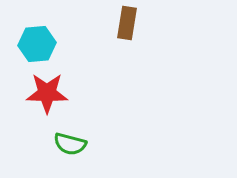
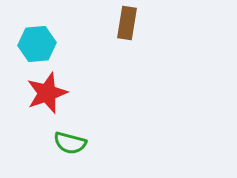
red star: rotated 21 degrees counterclockwise
green semicircle: moved 1 px up
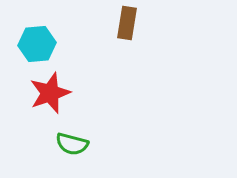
red star: moved 3 px right
green semicircle: moved 2 px right, 1 px down
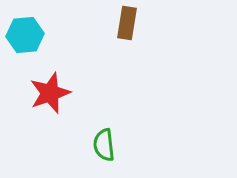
cyan hexagon: moved 12 px left, 9 px up
green semicircle: moved 32 px right, 1 px down; rotated 68 degrees clockwise
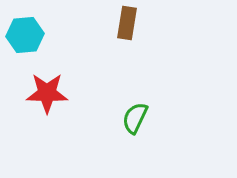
red star: moved 3 px left; rotated 21 degrees clockwise
green semicircle: moved 31 px right, 27 px up; rotated 32 degrees clockwise
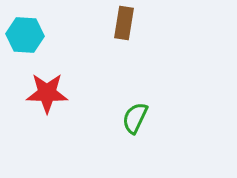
brown rectangle: moved 3 px left
cyan hexagon: rotated 9 degrees clockwise
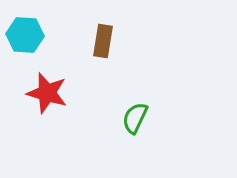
brown rectangle: moved 21 px left, 18 px down
red star: rotated 15 degrees clockwise
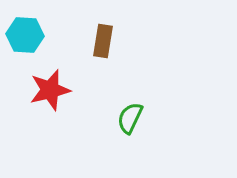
red star: moved 3 px right, 3 px up; rotated 30 degrees counterclockwise
green semicircle: moved 5 px left
